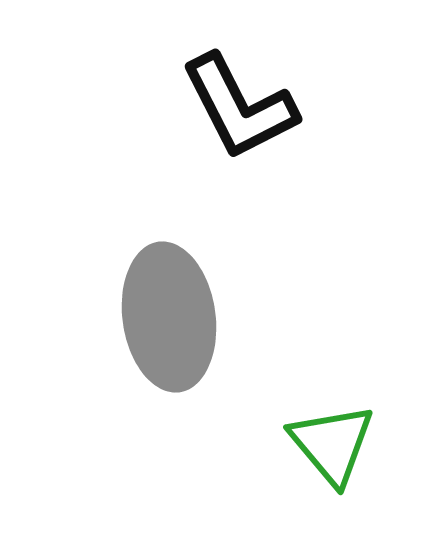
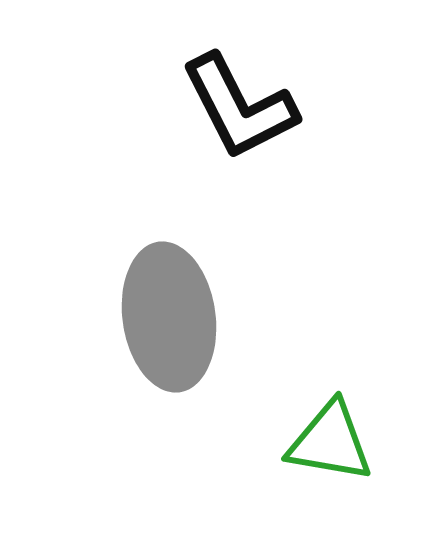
green triangle: moved 2 px left, 2 px up; rotated 40 degrees counterclockwise
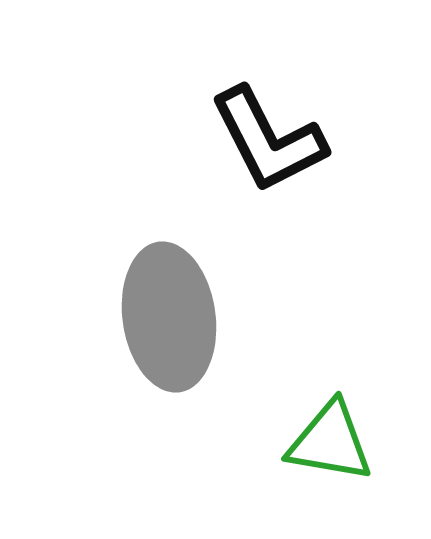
black L-shape: moved 29 px right, 33 px down
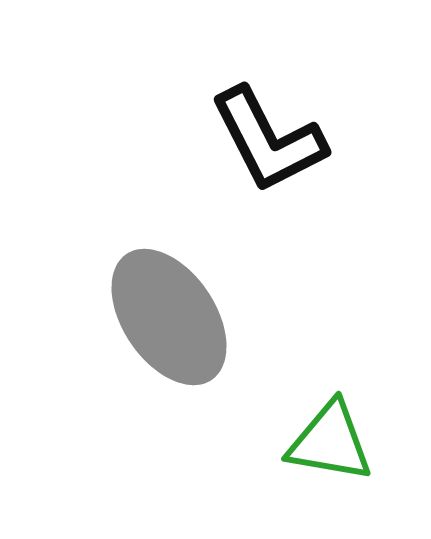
gray ellipse: rotated 26 degrees counterclockwise
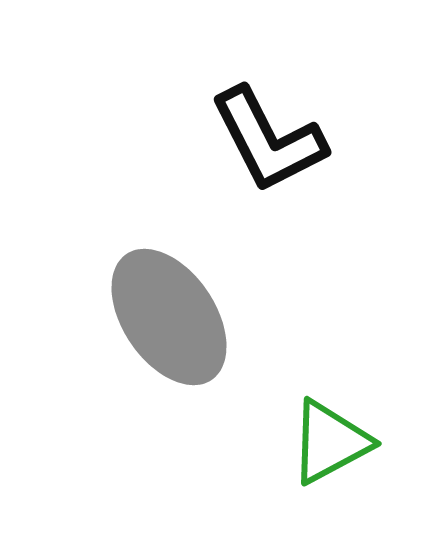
green triangle: rotated 38 degrees counterclockwise
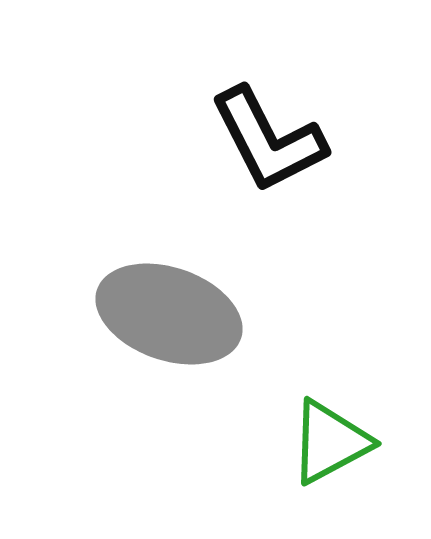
gray ellipse: moved 3 px up; rotated 37 degrees counterclockwise
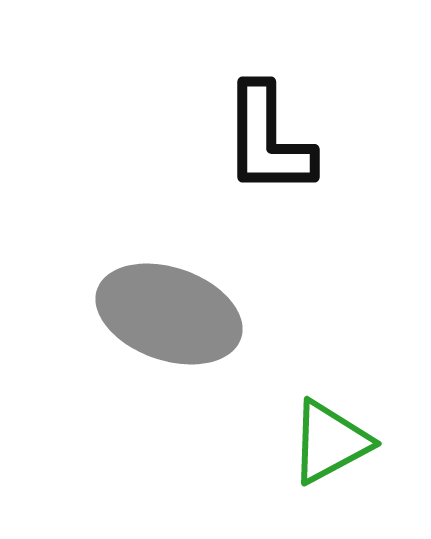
black L-shape: rotated 27 degrees clockwise
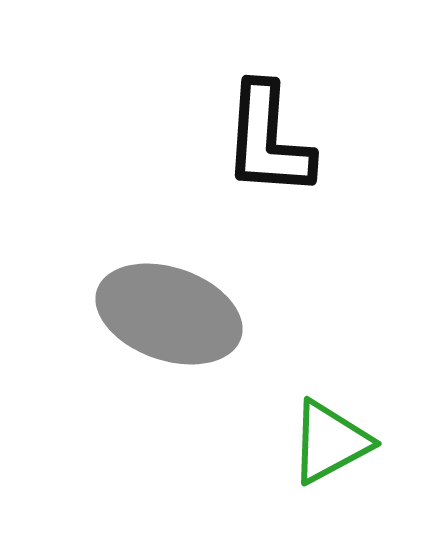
black L-shape: rotated 4 degrees clockwise
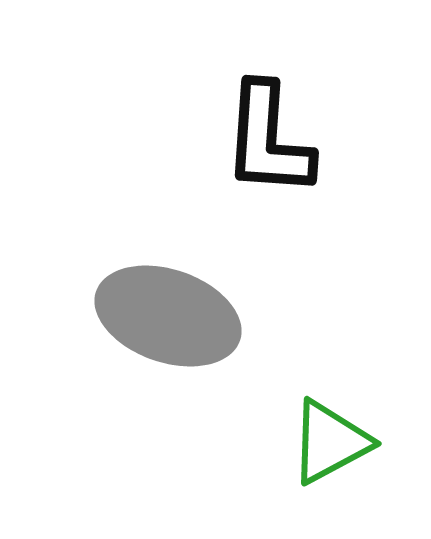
gray ellipse: moved 1 px left, 2 px down
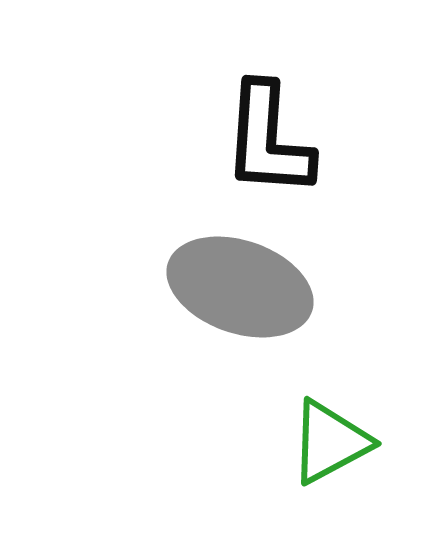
gray ellipse: moved 72 px right, 29 px up
